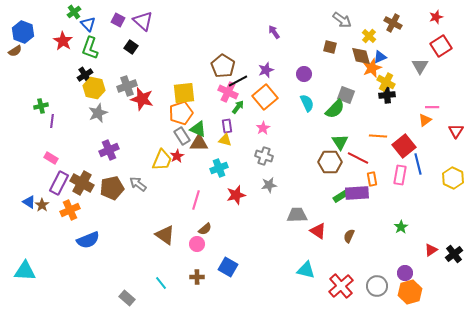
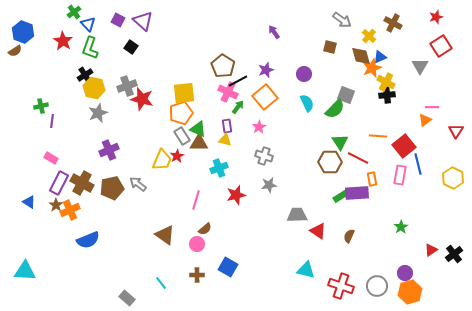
pink star at (263, 128): moved 4 px left, 1 px up
brown star at (42, 205): moved 14 px right
brown cross at (197, 277): moved 2 px up
red cross at (341, 286): rotated 30 degrees counterclockwise
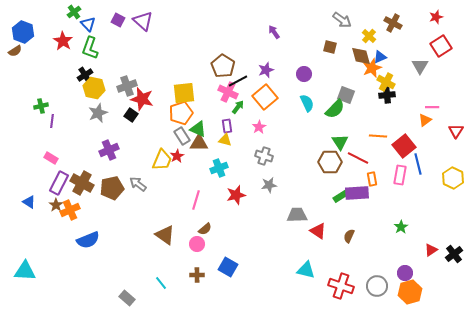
black square at (131, 47): moved 68 px down
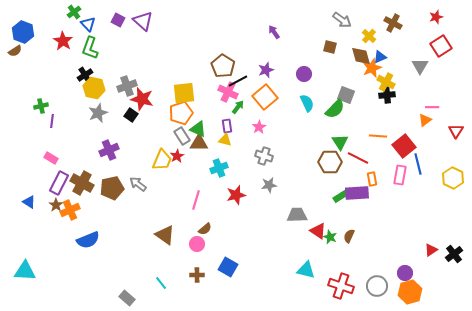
green star at (401, 227): moved 71 px left, 10 px down; rotated 16 degrees counterclockwise
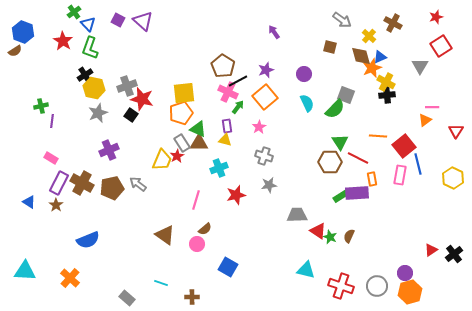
gray rectangle at (182, 136): moved 7 px down
orange cross at (70, 210): moved 68 px down; rotated 24 degrees counterclockwise
brown cross at (197, 275): moved 5 px left, 22 px down
cyan line at (161, 283): rotated 32 degrees counterclockwise
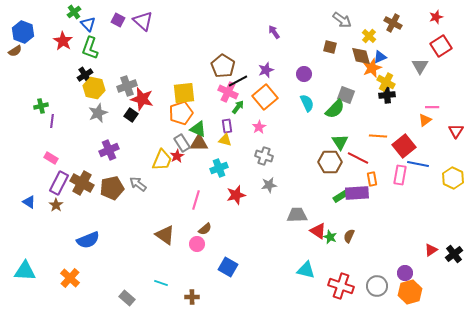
blue line at (418, 164): rotated 65 degrees counterclockwise
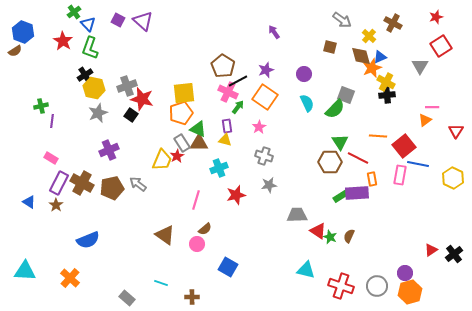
orange square at (265, 97): rotated 15 degrees counterclockwise
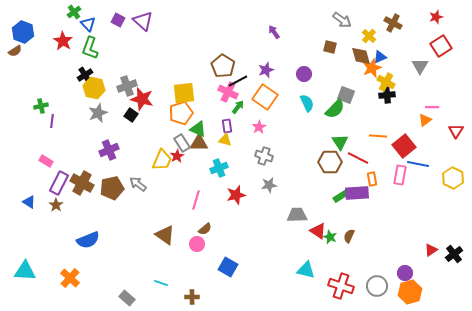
pink rectangle at (51, 158): moved 5 px left, 3 px down
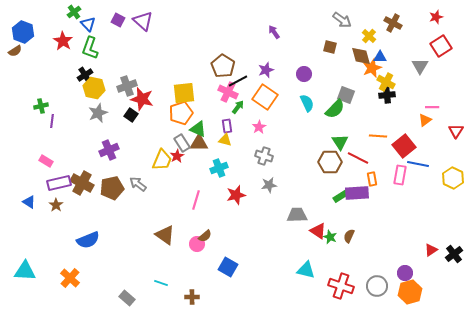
blue triangle at (380, 57): rotated 24 degrees clockwise
purple rectangle at (59, 183): rotated 50 degrees clockwise
brown semicircle at (205, 229): moved 7 px down
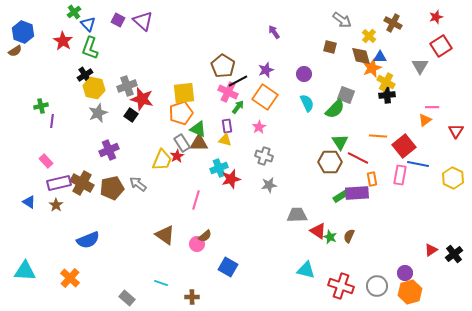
pink rectangle at (46, 161): rotated 16 degrees clockwise
red star at (236, 195): moved 5 px left, 16 px up
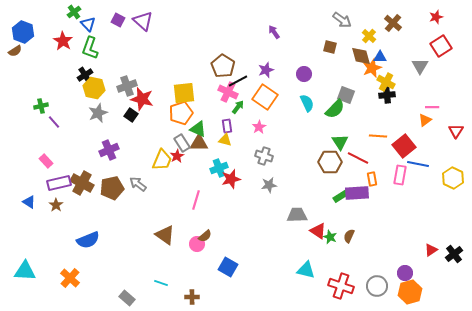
brown cross at (393, 23): rotated 12 degrees clockwise
purple line at (52, 121): moved 2 px right, 1 px down; rotated 48 degrees counterclockwise
